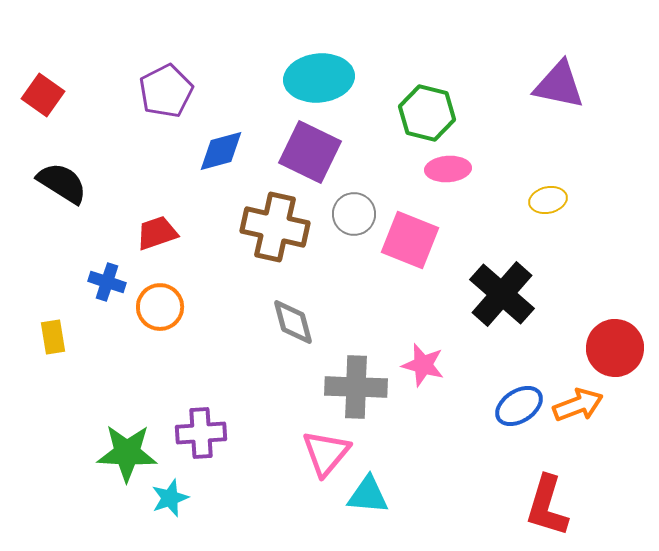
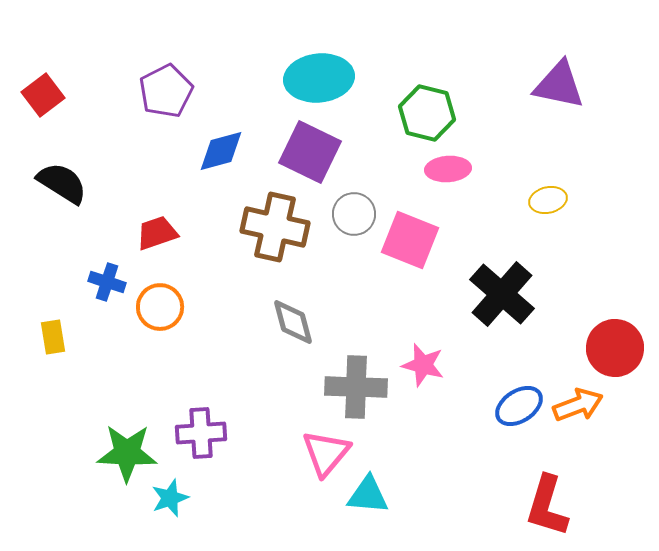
red square: rotated 18 degrees clockwise
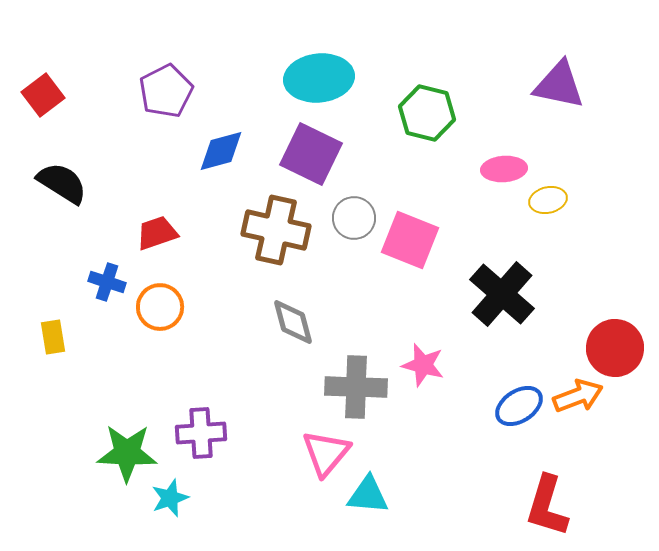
purple square: moved 1 px right, 2 px down
pink ellipse: moved 56 px right
gray circle: moved 4 px down
brown cross: moved 1 px right, 3 px down
orange arrow: moved 9 px up
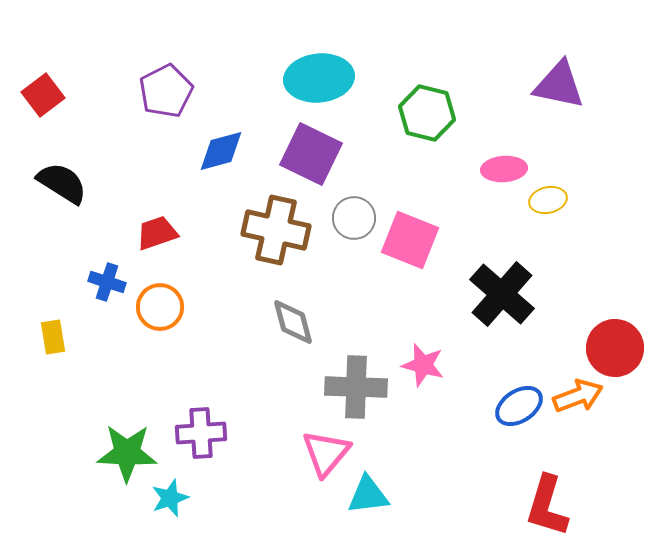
cyan triangle: rotated 12 degrees counterclockwise
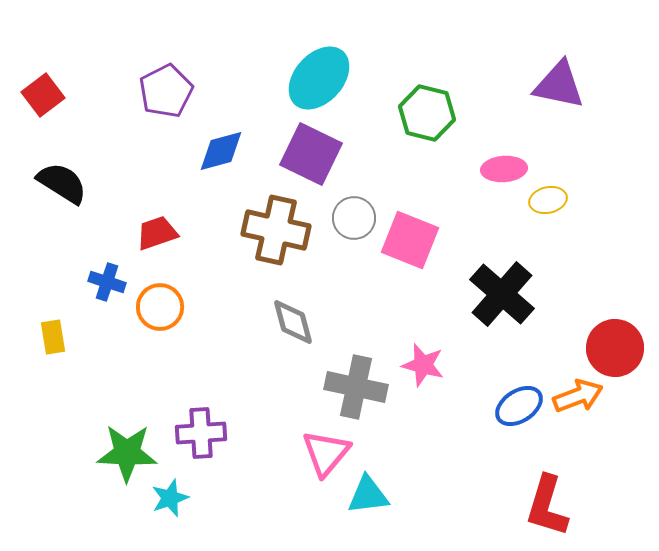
cyan ellipse: rotated 42 degrees counterclockwise
gray cross: rotated 10 degrees clockwise
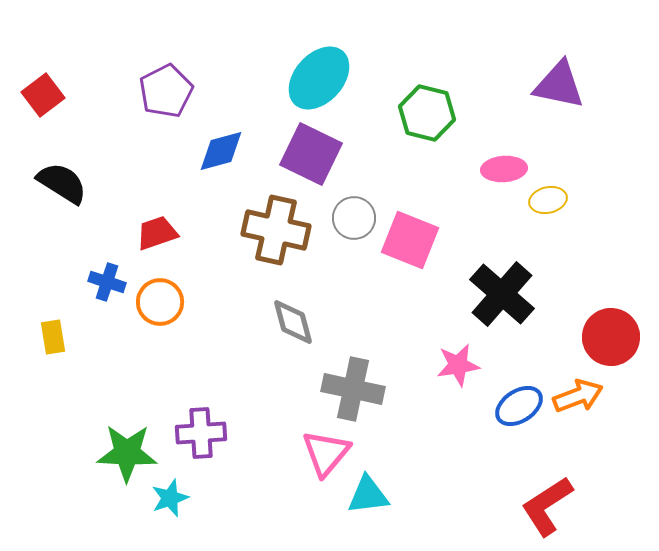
orange circle: moved 5 px up
red circle: moved 4 px left, 11 px up
pink star: moved 35 px right; rotated 24 degrees counterclockwise
gray cross: moved 3 px left, 2 px down
red L-shape: rotated 40 degrees clockwise
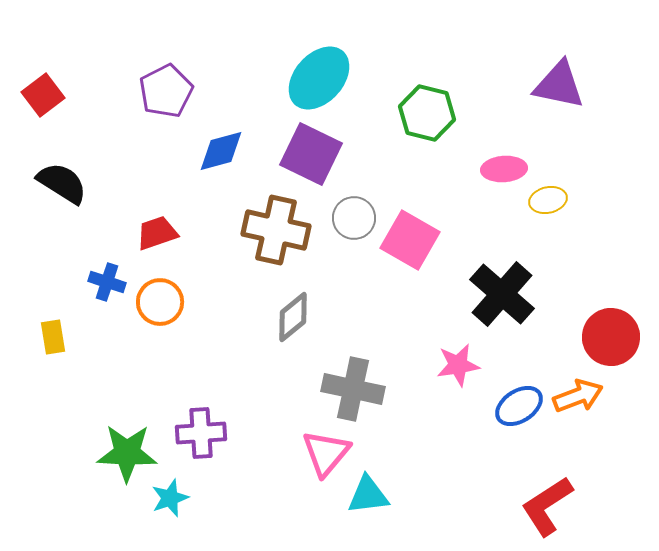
pink square: rotated 8 degrees clockwise
gray diamond: moved 5 px up; rotated 66 degrees clockwise
